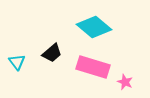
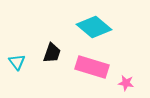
black trapezoid: rotated 30 degrees counterclockwise
pink rectangle: moved 1 px left
pink star: moved 1 px right, 1 px down; rotated 14 degrees counterclockwise
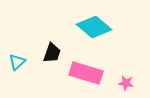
cyan triangle: rotated 24 degrees clockwise
pink rectangle: moved 6 px left, 6 px down
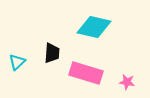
cyan diamond: rotated 28 degrees counterclockwise
black trapezoid: rotated 15 degrees counterclockwise
pink star: moved 1 px right, 1 px up
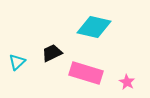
black trapezoid: rotated 120 degrees counterclockwise
pink star: rotated 21 degrees clockwise
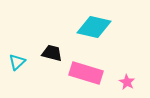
black trapezoid: rotated 40 degrees clockwise
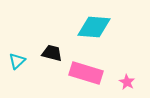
cyan diamond: rotated 8 degrees counterclockwise
cyan triangle: moved 1 px up
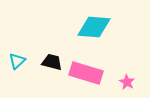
black trapezoid: moved 9 px down
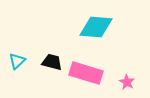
cyan diamond: moved 2 px right
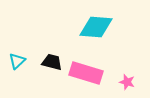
pink star: rotated 14 degrees counterclockwise
